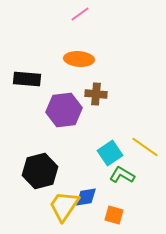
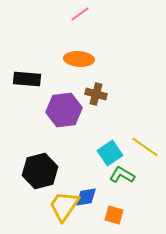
brown cross: rotated 10 degrees clockwise
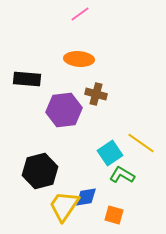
yellow line: moved 4 px left, 4 px up
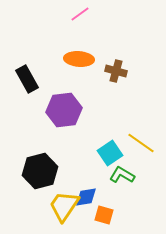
black rectangle: rotated 56 degrees clockwise
brown cross: moved 20 px right, 23 px up
orange square: moved 10 px left
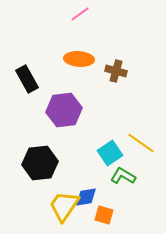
black hexagon: moved 8 px up; rotated 8 degrees clockwise
green L-shape: moved 1 px right, 1 px down
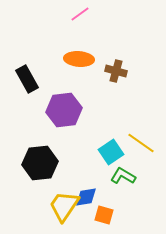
cyan square: moved 1 px right, 1 px up
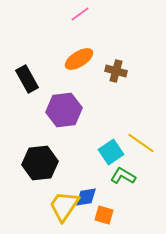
orange ellipse: rotated 36 degrees counterclockwise
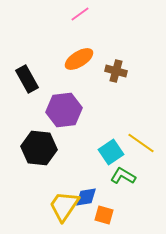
black hexagon: moved 1 px left, 15 px up; rotated 12 degrees clockwise
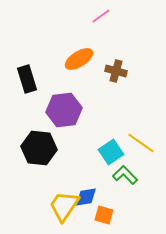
pink line: moved 21 px right, 2 px down
black rectangle: rotated 12 degrees clockwise
green L-shape: moved 2 px right, 1 px up; rotated 15 degrees clockwise
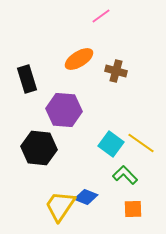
purple hexagon: rotated 12 degrees clockwise
cyan square: moved 8 px up; rotated 20 degrees counterclockwise
blue diamond: rotated 30 degrees clockwise
yellow trapezoid: moved 4 px left
orange square: moved 29 px right, 6 px up; rotated 18 degrees counterclockwise
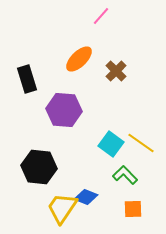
pink line: rotated 12 degrees counterclockwise
orange ellipse: rotated 12 degrees counterclockwise
brown cross: rotated 30 degrees clockwise
black hexagon: moved 19 px down
yellow trapezoid: moved 2 px right, 2 px down
